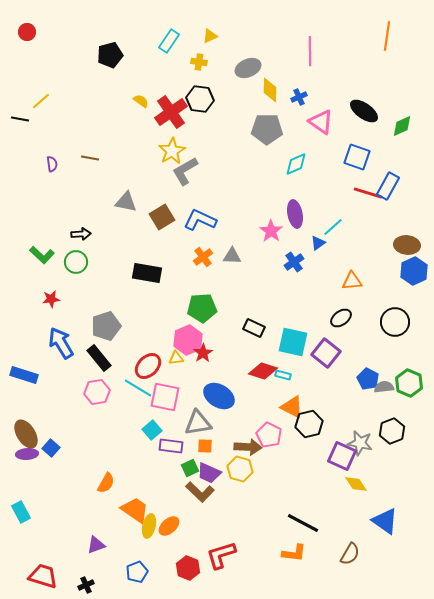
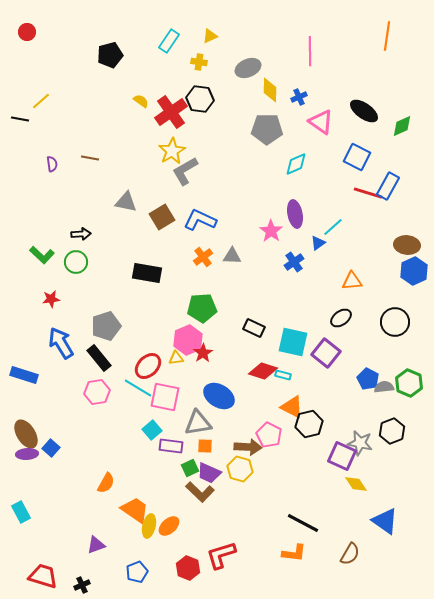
blue square at (357, 157): rotated 8 degrees clockwise
black cross at (86, 585): moved 4 px left
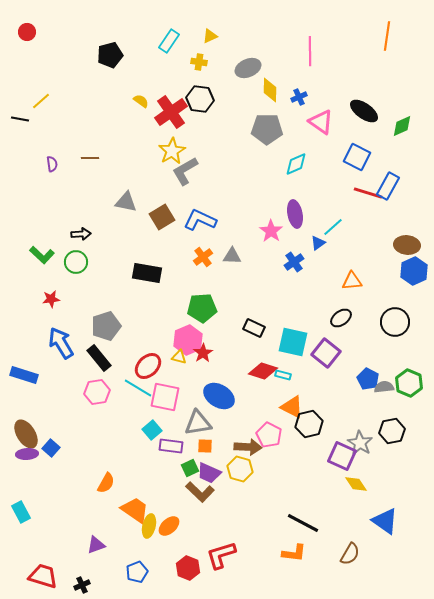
brown line at (90, 158): rotated 12 degrees counterclockwise
yellow triangle at (176, 358): moved 3 px right, 1 px up; rotated 21 degrees clockwise
black hexagon at (392, 431): rotated 10 degrees clockwise
gray star at (360, 443): rotated 20 degrees clockwise
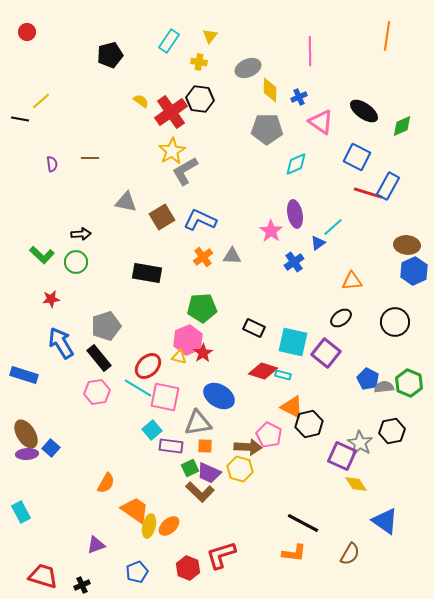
yellow triangle at (210, 36): rotated 28 degrees counterclockwise
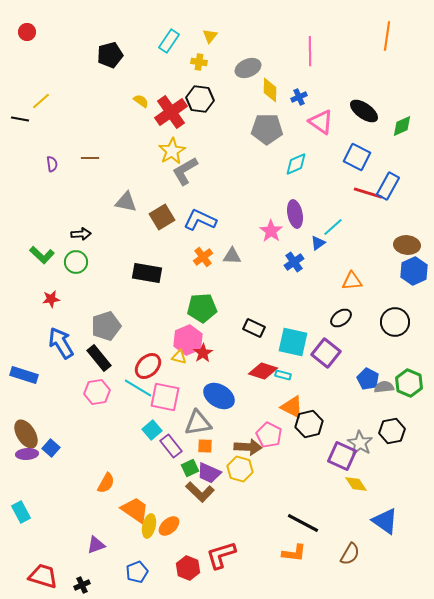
purple rectangle at (171, 446): rotated 45 degrees clockwise
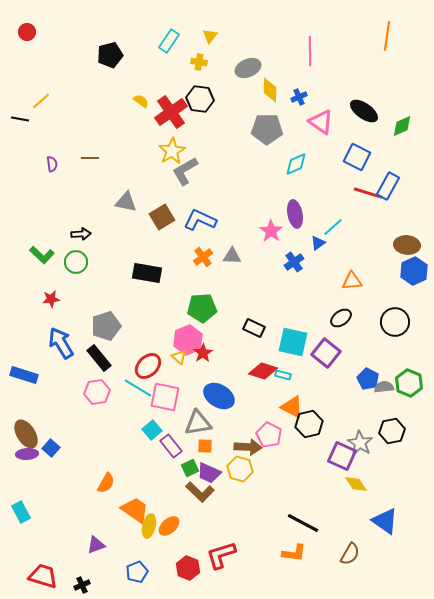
yellow triangle at (179, 357): rotated 28 degrees clockwise
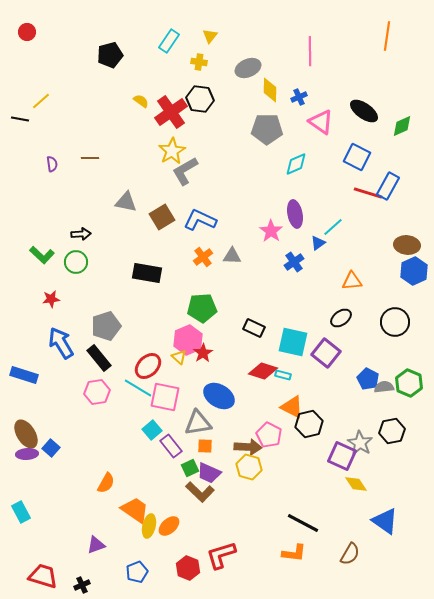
yellow hexagon at (240, 469): moved 9 px right, 2 px up
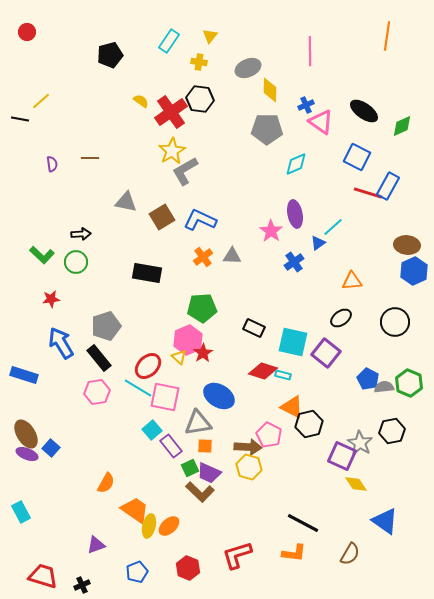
blue cross at (299, 97): moved 7 px right, 8 px down
purple ellipse at (27, 454): rotated 25 degrees clockwise
red L-shape at (221, 555): moved 16 px right
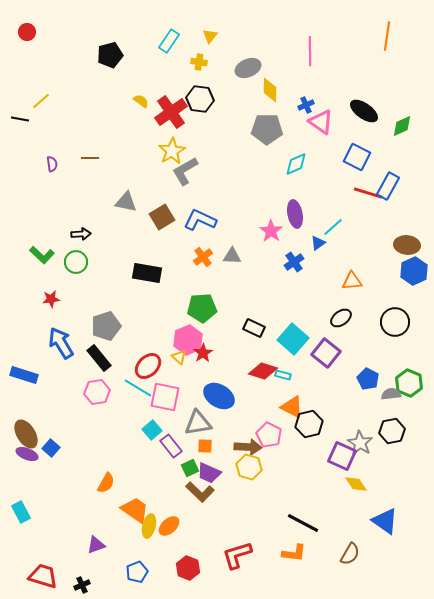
cyan square at (293, 342): moved 3 px up; rotated 28 degrees clockwise
gray semicircle at (384, 387): moved 7 px right, 7 px down
